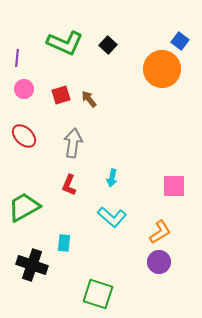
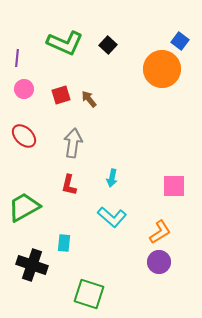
red L-shape: rotated 10 degrees counterclockwise
green square: moved 9 px left
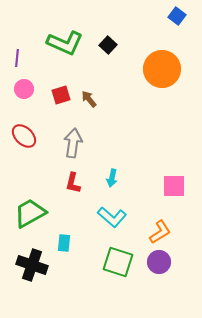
blue square: moved 3 px left, 25 px up
red L-shape: moved 4 px right, 2 px up
green trapezoid: moved 6 px right, 6 px down
green square: moved 29 px right, 32 px up
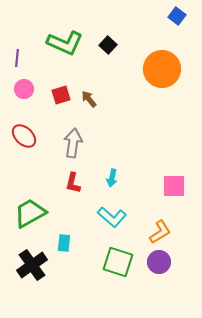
black cross: rotated 36 degrees clockwise
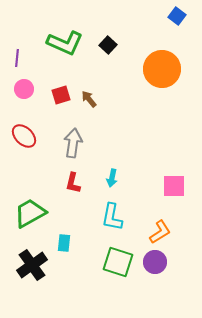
cyan L-shape: rotated 60 degrees clockwise
purple circle: moved 4 px left
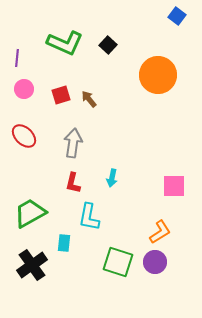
orange circle: moved 4 px left, 6 px down
cyan L-shape: moved 23 px left
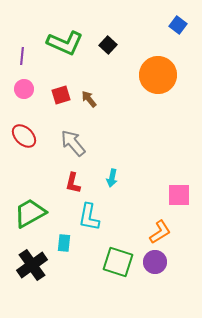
blue square: moved 1 px right, 9 px down
purple line: moved 5 px right, 2 px up
gray arrow: rotated 48 degrees counterclockwise
pink square: moved 5 px right, 9 px down
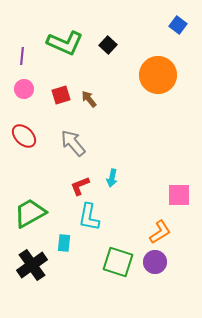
red L-shape: moved 7 px right, 3 px down; rotated 55 degrees clockwise
